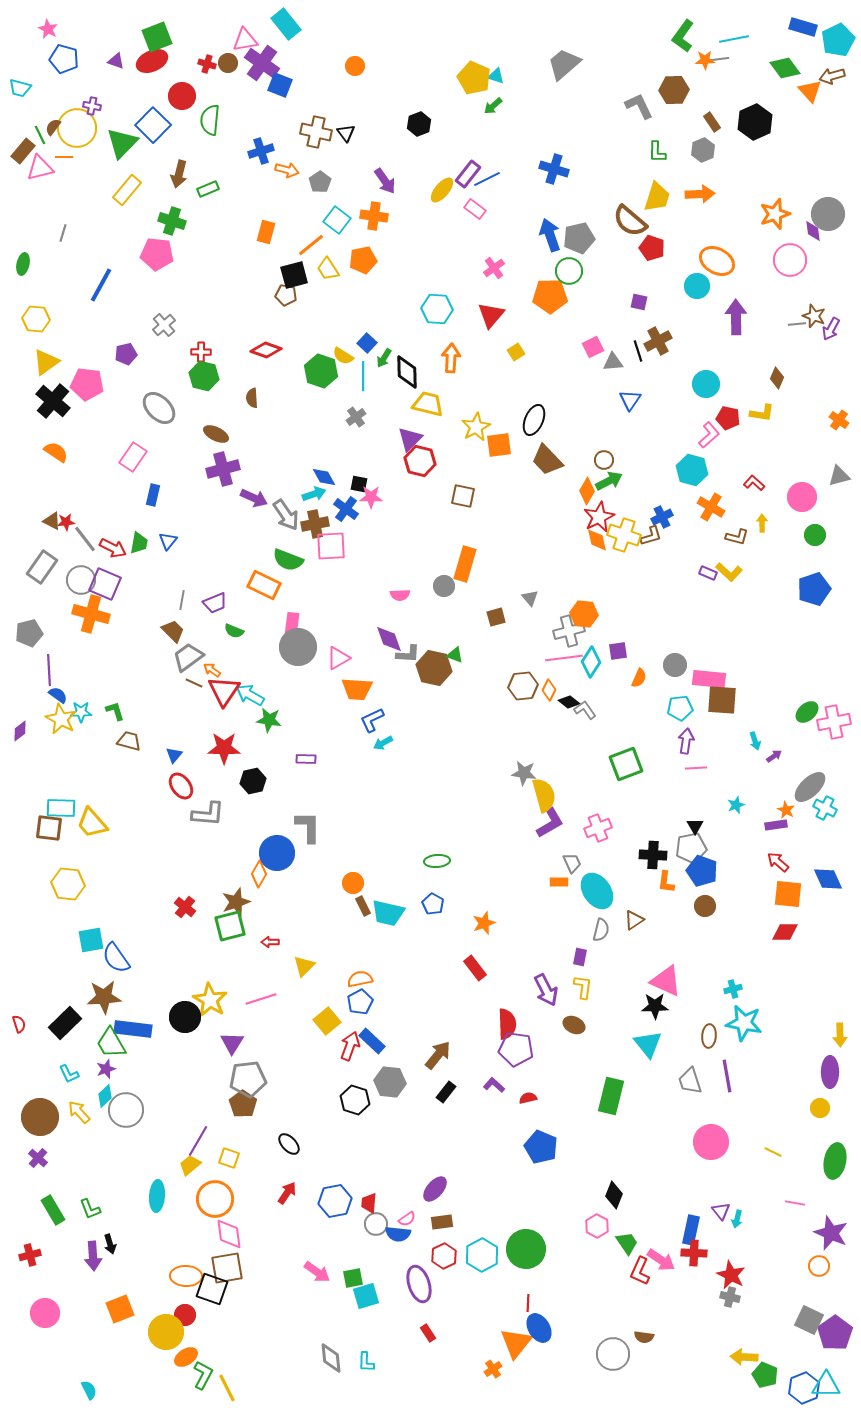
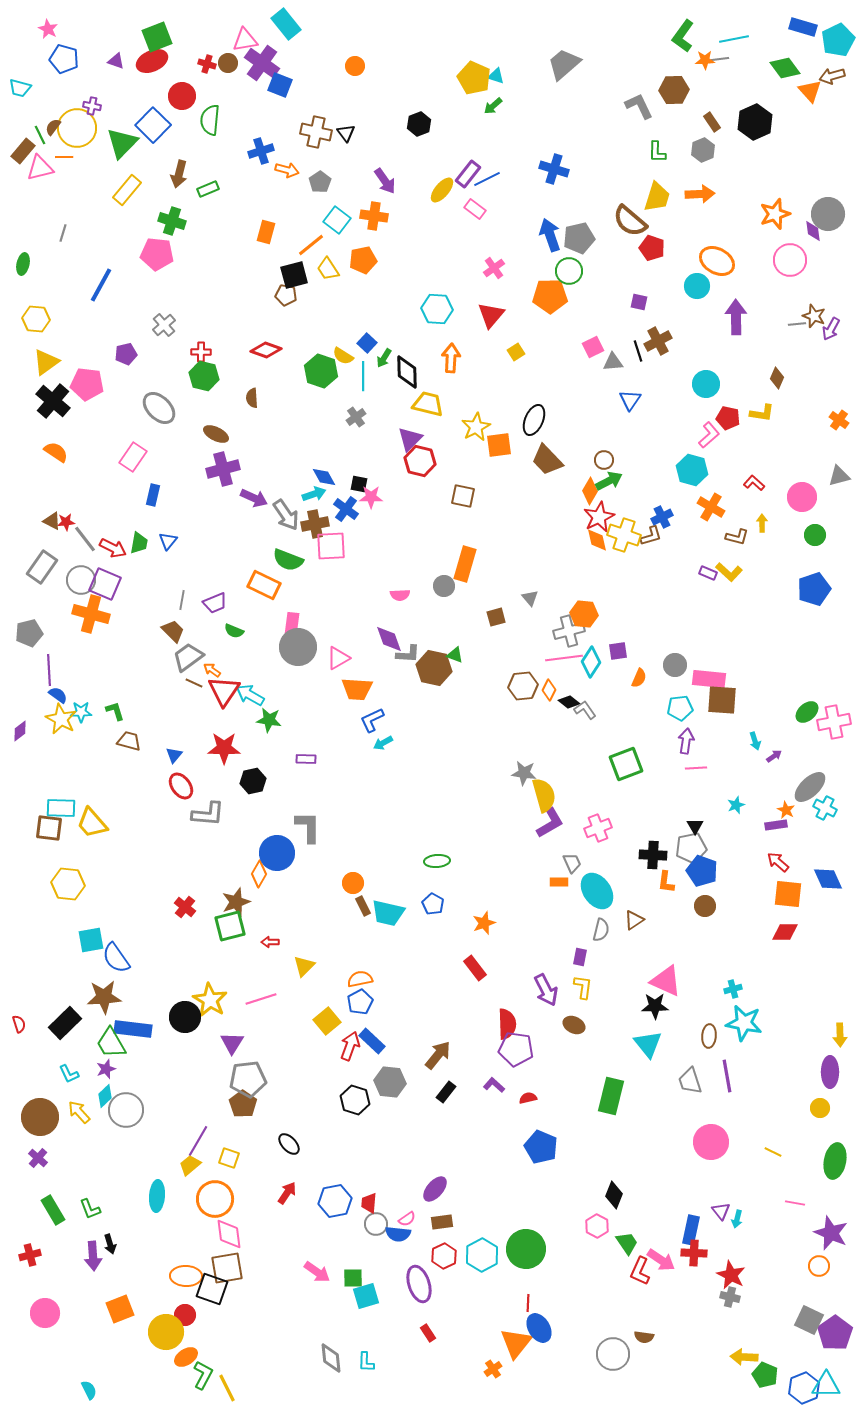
orange diamond at (587, 491): moved 3 px right
green square at (353, 1278): rotated 10 degrees clockwise
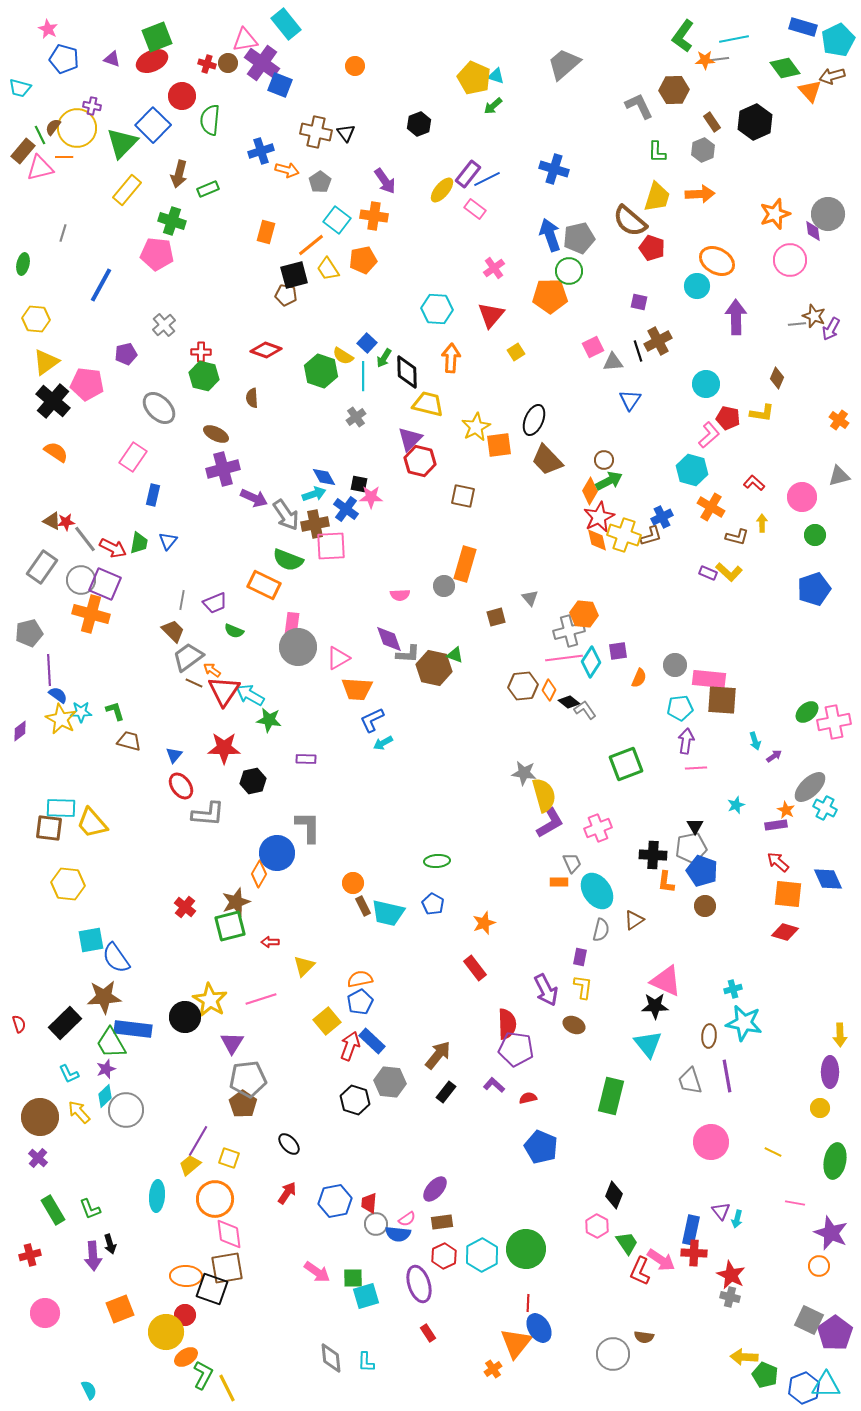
purple triangle at (116, 61): moved 4 px left, 2 px up
red diamond at (785, 932): rotated 16 degrees clockwise
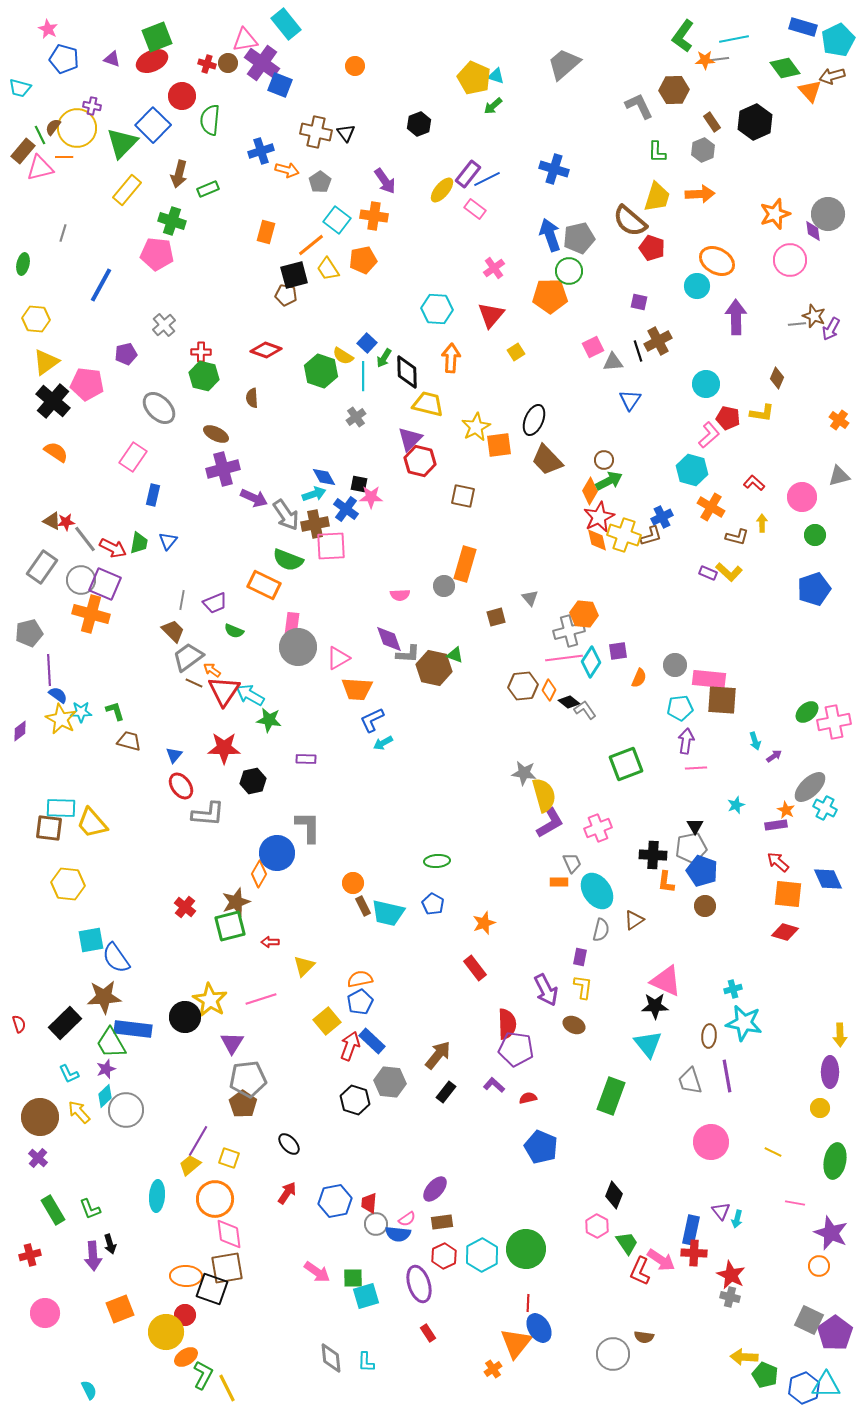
green rectangle at (611, 1096): rotated 6 degrees clockwise
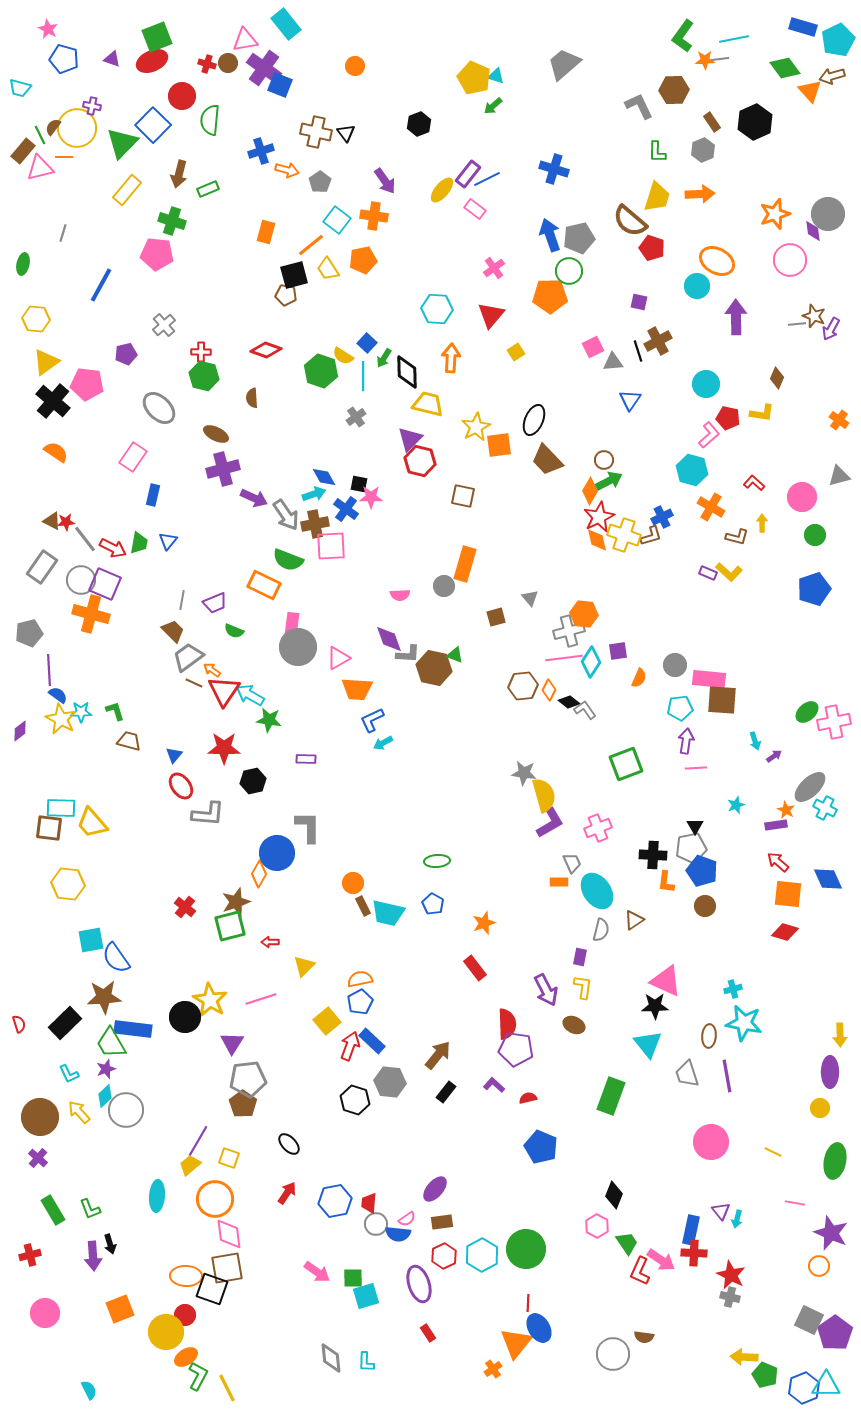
purple cross at (262, 63): moved 2 px right, 5 px down
gray trapezoid at (690, 1081): moved 3 px left, 7 px up
green L-shape at (203, 1375): moved 5 px left, 1 px down
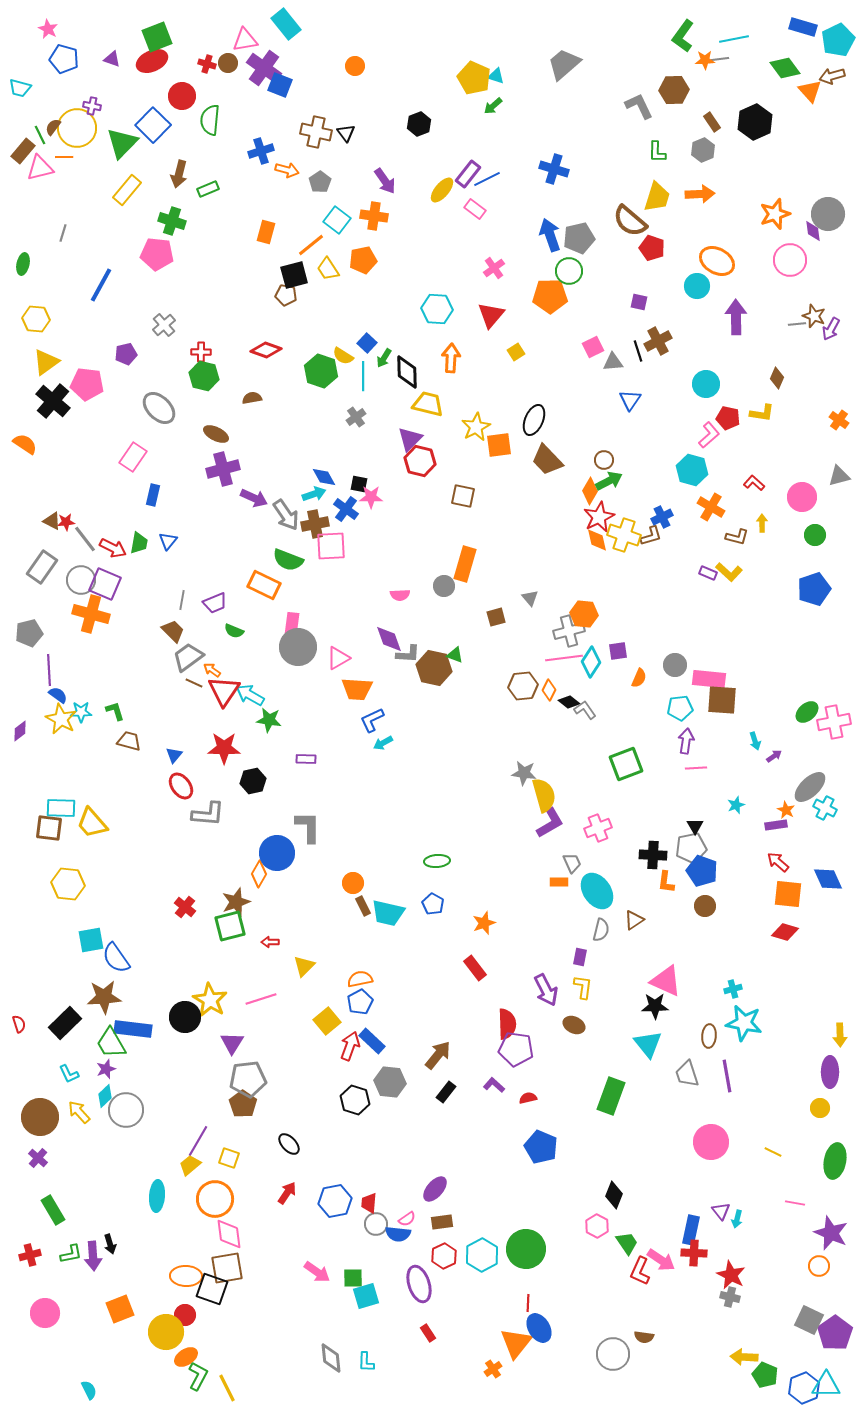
brown semicircle at (252, 398): rotated 84 degrees clockwise
orange semicircle at (56, 452): moved 31 px left, 8 px up
green L-shape at (90, 1209): moved 19 px left, 45 px down; rotated 80 degrees counterclockwise
